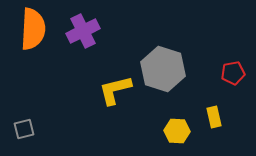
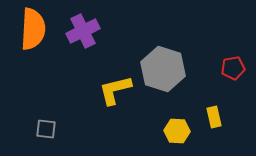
red pentagon: moved 5 px up
gray square: moved 22 px right; rotated 20 degrees clockwise
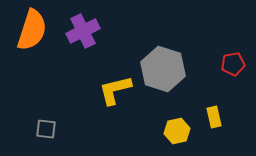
orange semicircle: moved 1 px left, 1 px down; rotated 15 degrees clockwise
red pentagon: moved 4 px up
yellow hexagon: rotated 15 degrees counterclockwise
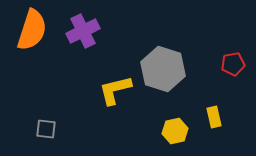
yellow hexagon: moved 2 px left
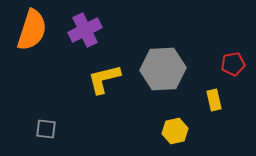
purple cross: moved 2 px right, 1 px up
gray hexagon: rotated 21 degrees counterclockwise
yellow L-shape: moved 11 px left, 11 px up
yellow rectangle: moved 17 px up
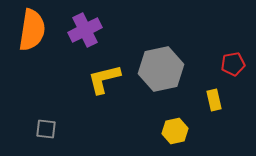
orange semicircle: rotated 9 degrees counterclockwise
gray hexagon: moved 2 px left; rotated 9 degrees counterclockwise
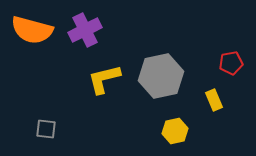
orange semicircle: rotated 96 degrees clockwise
red pentagon: moved 2 px left, 1 px up
gray hexagon: moved 7 px down
yellow rectangle: rotated 10 degrees counterclockwise
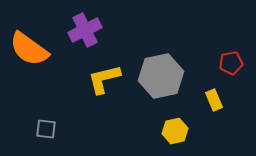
orange semicircle: moved 3 px left, 19 px down; rotated 21 degrees clockwise
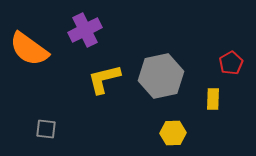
red pentagon: rotated 20 degrees counterclockwise
yellow rectangle: moved 1 px left, 1 px up; rotated 25 degrees clockwise
yellow hexagon: moved 2 px left, 2 px down; rotated 10 degrees clockwise
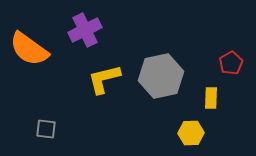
yellow rectangle: moved 2 px left, 1 px up
yellow hexagon: moved 18 px right
